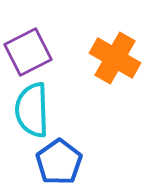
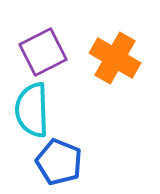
purple square: moved 15 px right
blue pentagon: rotated 15 degrees counterclockwise
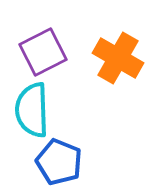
orange cross: moved 3 px right
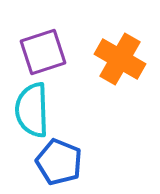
purple square: rotated 9 degrees clockwise
orange cross: moved 2 px right, 1 px down
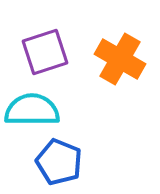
purple square: moved 2 px right
cyan semicircle: rotated 92 degrees clockwise
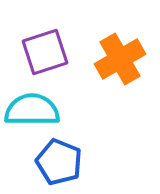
orange cross: rotated 30 degrees clockwise
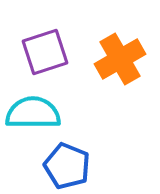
cyan semicircle: moved 1 px right, 3 px down
blue pentagon: moved 8 px right, 4 px down
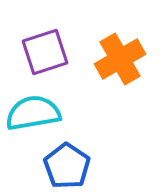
cyan semicircle: rotated 10 degrees counterclockwise
blue pentagon: rotated 12 degrees clockwise
